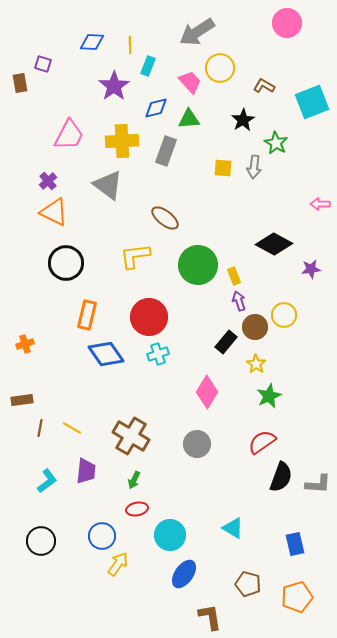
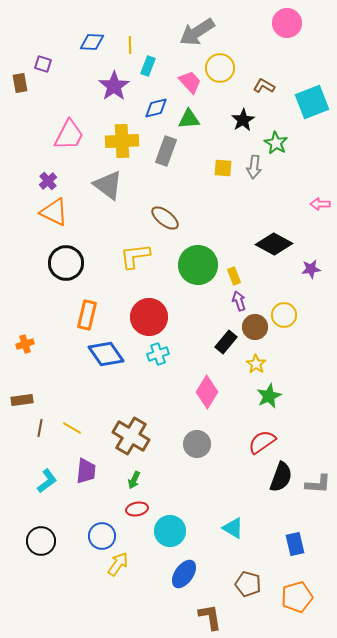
cyan circle at (170, 535): moved 4 px up
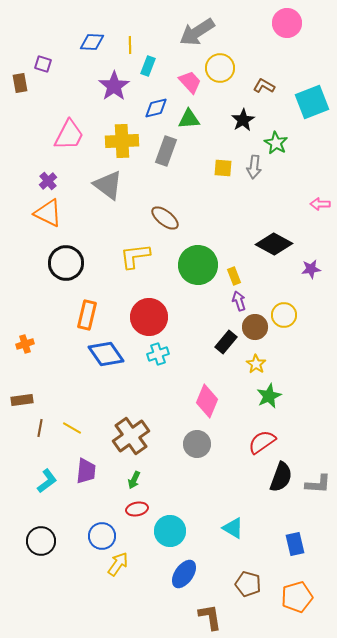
orange triangle at (54, 212): moved 6 px left, 1 px down
pink diamond at (207, 392): moved 9 px down; rotated 8 degrees counterclockwise
brown cross at (131, 436): rotated 24 degrees clockwise
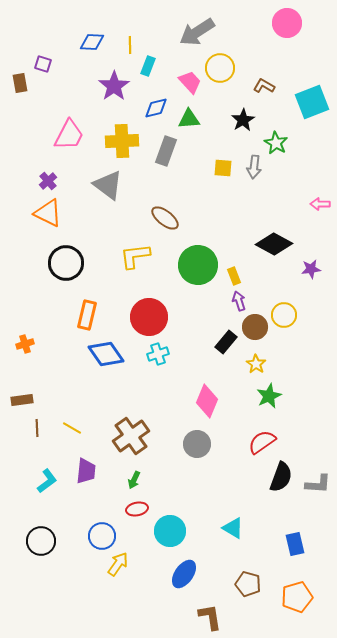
brown line at (40, 428): moved 3 px left; rotated 12 degrees counterclockwise
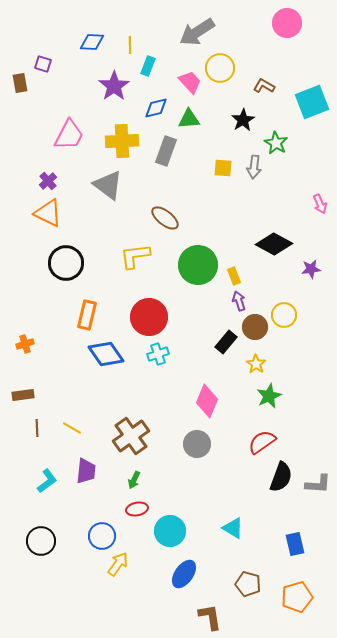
pink arrow at (320, 204): rotated 114 degrees counterclockwise
brown rectangle at (22, 400): moved 1 px right, 5 px up
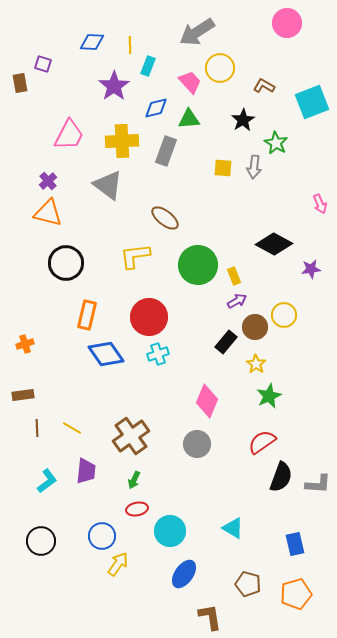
orange triangle at (48, 213): rotated 12 degrees counterclockwise
purple arrow at (239, 301): moved 2 px left; rotated 78 degrees clockwise
orange pentagon at (297, 597): moved 1 px left, 3 px up
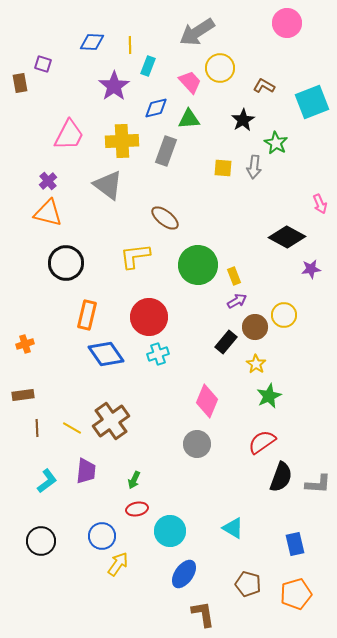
black diamond at (274, 244): moved 13 px right, 7 px up
brown cross at (131, 436): moved 20 px left, 15 px up
brown L-shape at (210, 617): moved 7 px left, 3 px up
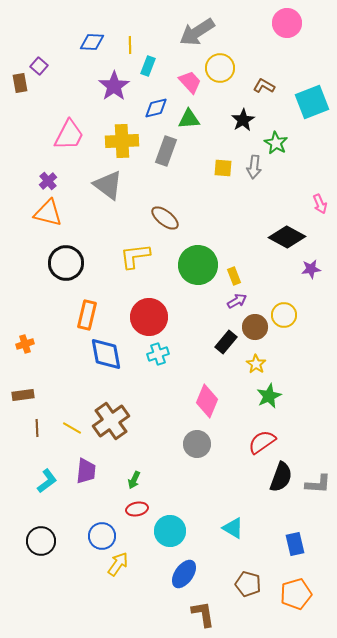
purple square at (43, 64): moved 4 px left, 2 px down; rotated 24 degrees clockwise
blue diamond at (106, 354): rotated 24 degrees clockwise
